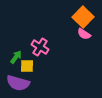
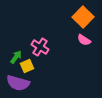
pink semicircle: moved 6 px down
yellow square: rotated 24 degrees counterclockwise
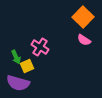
green arrow: rotated 120 degrees clockwise
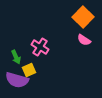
yellow square: moved 2 px right, 4 px down
purple semicircle: moved 1 px left, 3 px up
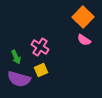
yellow square: moved 12 px right
purple semicircle: moved 2 px right, 1 px up
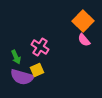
orange square: moved 4 px down
pink semicircle: rotated 16 degrees clockwise
yellow square: moved 4 px left
purple semicircle: moved 3 px right, 2 px up
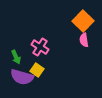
pink semicircle: rotated 32 degrees clockwise
yellow square: rotated 32 degrees counterclockwise
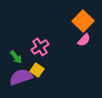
pink semicircle: rotated 128 degrees counterclockwise
pink cross: rotated 24 degrees clockwise
green arrow: rotated 16 degrees counterclockwise
purple semicircle: moved 1 px left; rotated 145 degrees clockwise
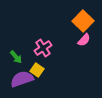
pink cross: moved 3 px right, 1 px down
purple semicircle: moved 1 px right, 2 px down
